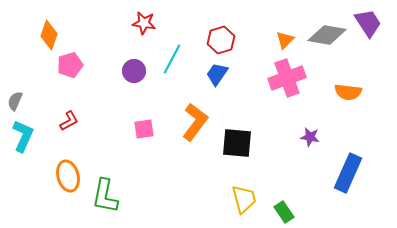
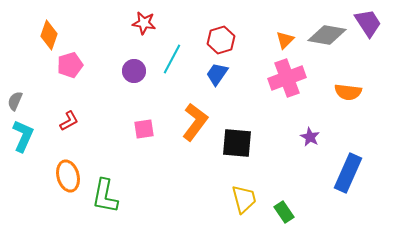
purple star: rotated 18 degrees clockwise
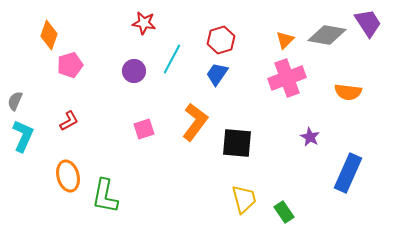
pink square: rotated 10 degrees counterclockwise
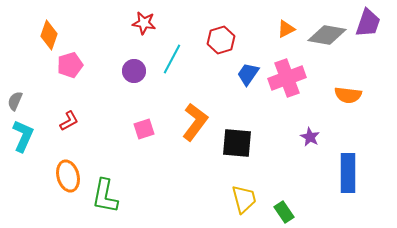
purple trapezoid: rotated 52 degrees clockwise
orange triangle: moved 1 px right, 11 px up; rotated 18 degrees clockwise
blue trapezoid: moved 31 px right
orange semicircle: moved 3 px down
blue rectangle: rotated 24 degrees counterclockwise
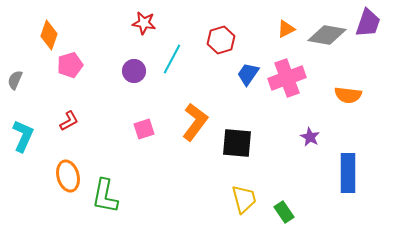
gray semicircle: moved 21 px up
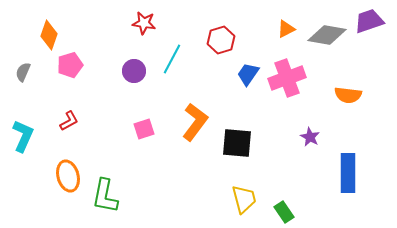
purple trapezoid: moved 1 px right, 2 px up; rotated 128 degrees counterclockwise
gray semicircle: moved 8 px right, 8 px up
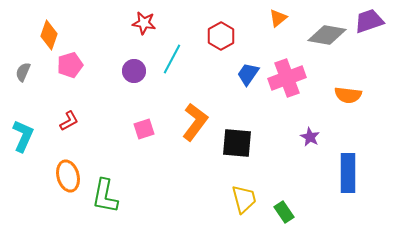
orange triangle: moved 8 px left, 11 px up; rotated 12 degrees counterclockwise
red hexagon: moved 4 px up; rotated 12 degrees counterclockwise
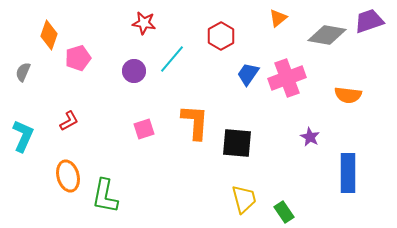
cyan line: rotated 12 degrees clockwise
pink pentagon: moved 8 px right, 7 px up
orange L-shape: rotated 33 degrees counterclockwise
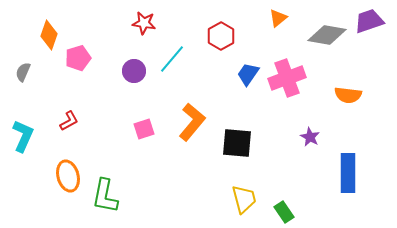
orange L-shape: moved 3 px left; rotated 36 degrees clockwise
